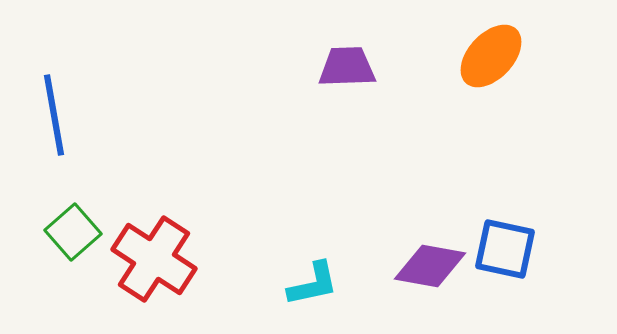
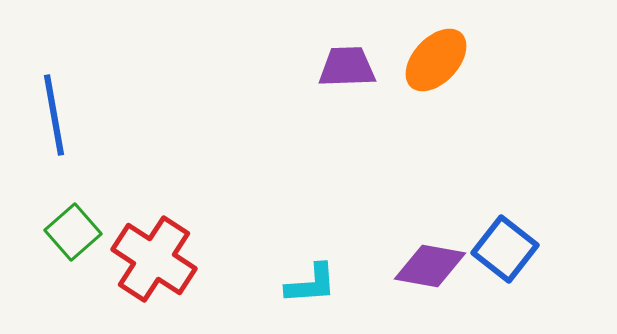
orange ellipse: moved 55 px left, 4 px down
blue square: rotated 26 degrees clockwise
cyan L-shape: moved 2 px left; rotated 8 degrees clockwise
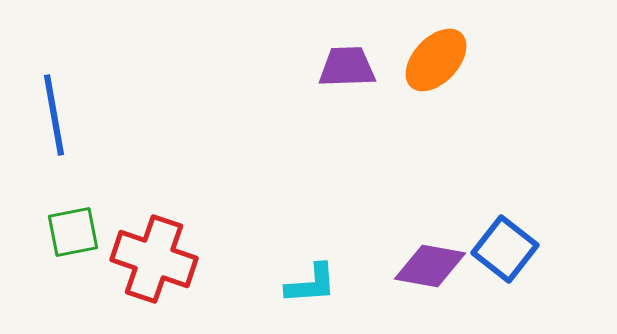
green square: rotated 30 degrees clockwise
red cross: rotated 14 degrees counterclockwise
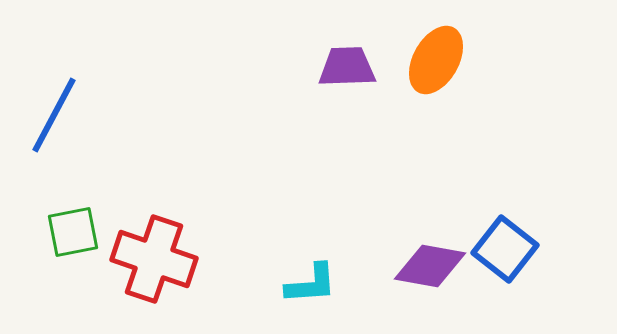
orange ellipse: rotated 14 degrees counterclockwise
blue line: rotated 38 degrees clockwise
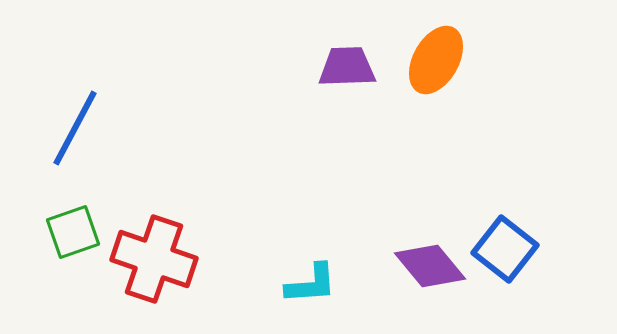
blue line: moved 21 px right, 13 px down
green square: rotated 8 degrees counterclockwise
purple diamond: rotated 40 degrees clockwise
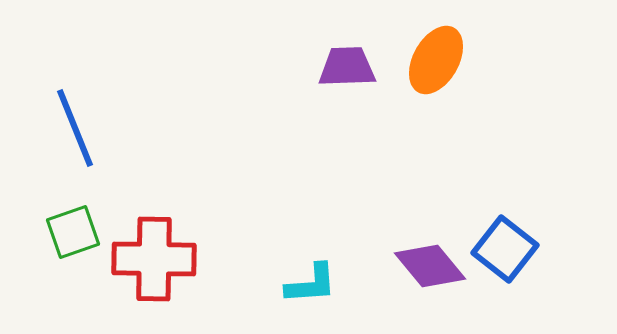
blue line: rotated 50 degrees counterclockwise
red cross: rotated 18 degrees counterclockwise
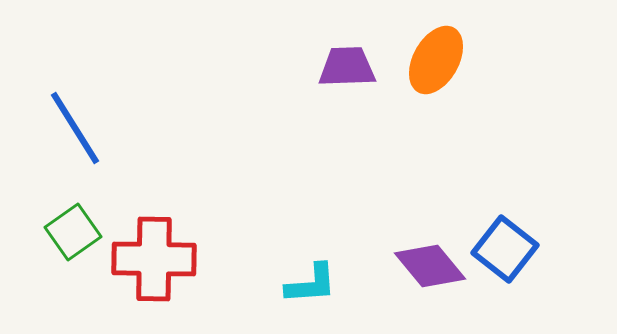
blue line: rotated 10 degrees counterclockwise
green square: rotated 16 degrees counterclockwise
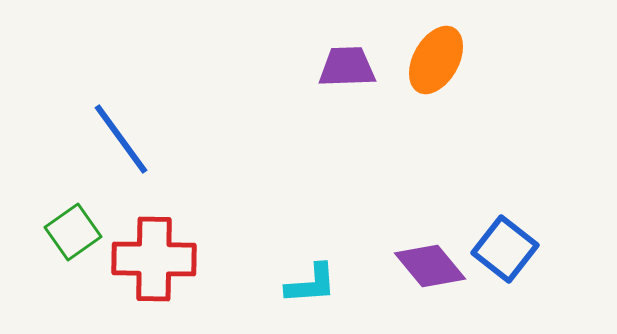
blue line: moved 46 px right, 11 px down; rotated 4 degrees counterclockwise
